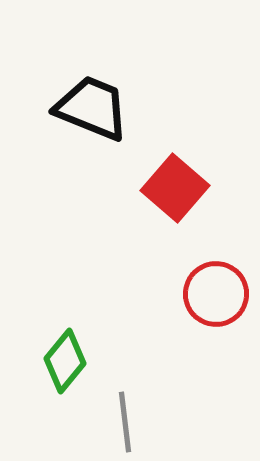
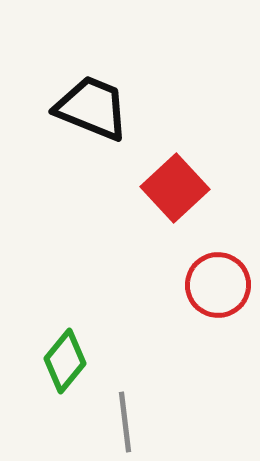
red square: rotated 6 degrees clockwise
red circle: moved 2 px right, 9 px up
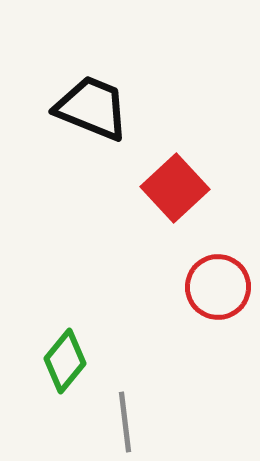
red circle: moved 2 px down
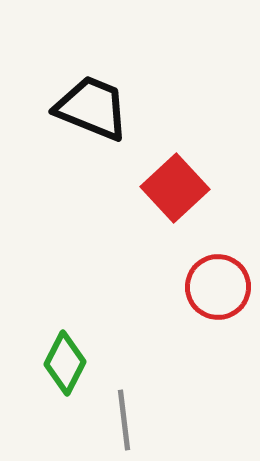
green diamond: moved 2 px down; rotated 12 degrees counterclockwise
gray line: moved 1 px left, 2 px up
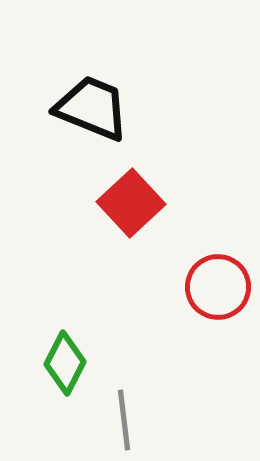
red square: moved 44 px left, 15 px down
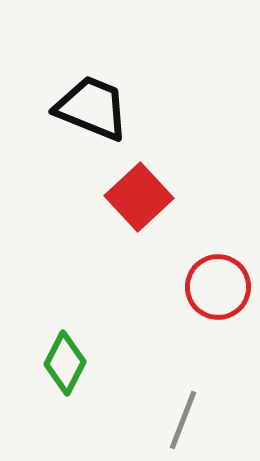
red square: moved 8 px right, 6 px up
gray line: moved 59 px right; rotated 28 degrees clockwise
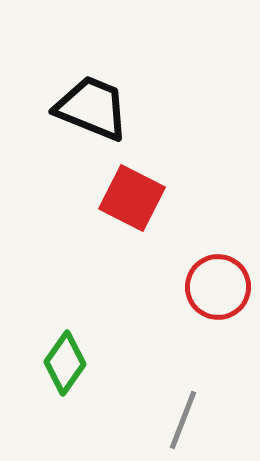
red square: moved 7 px left, 1 px down; rotated 20 degrees counterclockwise
green diamond: rotated 8 degrees clockwise
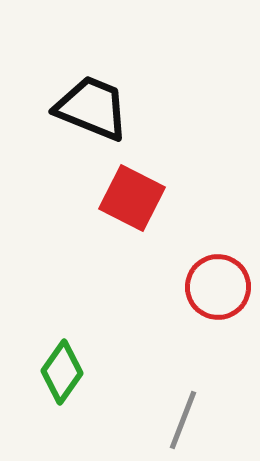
green diamond: moved 3 px left, 9 px down
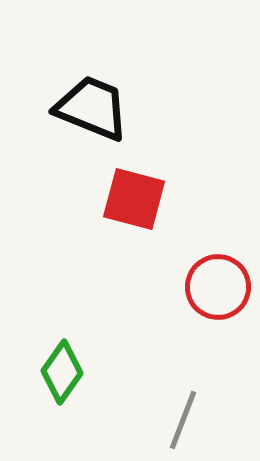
red square: moved 2 px right, 1 px down; rotated 12 degrees counterclockwise
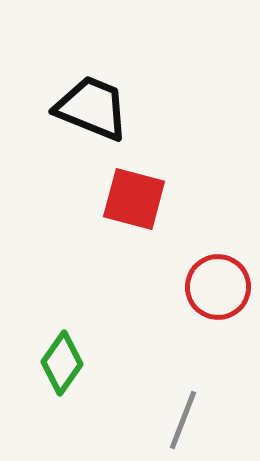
green diamond: moved 9 px up
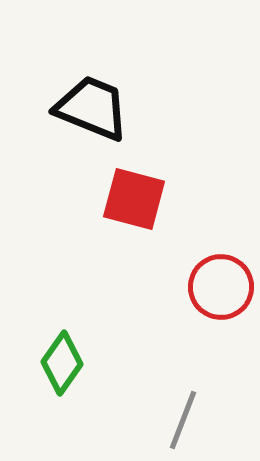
red circle: moved 3 px right
